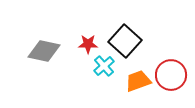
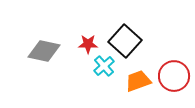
red circle: moved 3 px right, 1 px down
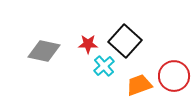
orange trapezoid: moved 1 px right, 4 px down
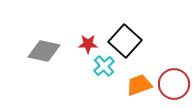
red circle: moved 8 px down
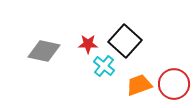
cyan cross: rotated 10 degrees counterclockwise
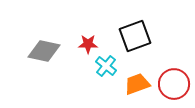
black square: moved 10 px right, 5 px up; rotated 28 degrees clockwise
cyan cross: moved 2 px right
orange trapezoid: moved 2 px left, 1 px up
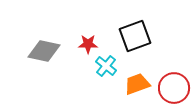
red circle: moved 4 px down
